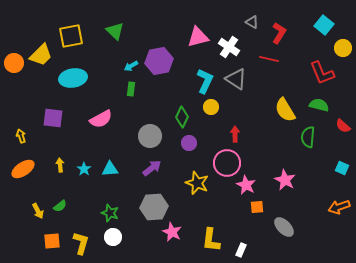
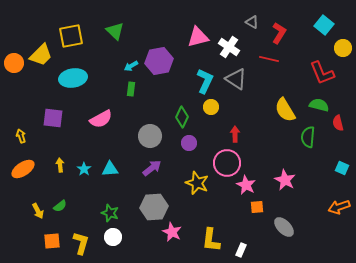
red semicircle at (343, 126): moved 5 px left, 3 px up; rotated 35 degrees clockwise
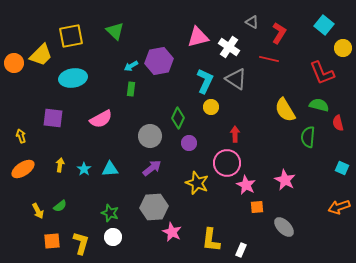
green diamond at (182, 117): moved 4 px left, 1 px down
yellow arrow at (60, 165): rotated 16 degrees clockwise
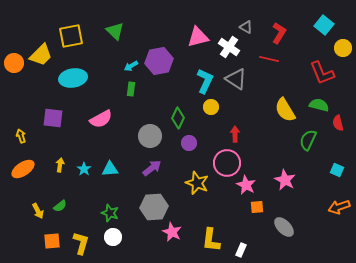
gray triangle at (252, 22): moved 6 px left, 5 px down
green semicircle at (308, 137): moved 3 px down; rotated 20 degrees clockwise
cyan square at (342, 168): moved 5 px left, 2 px down
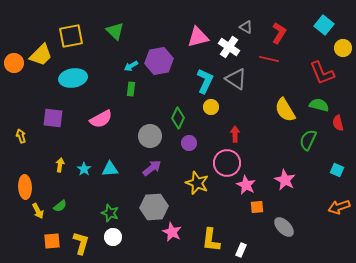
orange ellipse at (23, 169): moved 2 px right, 18 px down; rotated 60 degrees counterclockwise
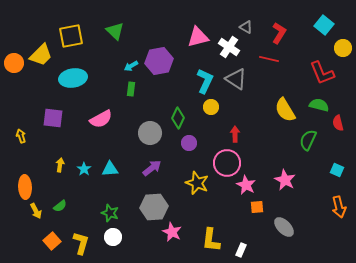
gray circle at (150, 136): moved 3 px up
orange arrow at (339, 207): rotated 85 degrees counterclockwise
yellow arrow at (38, 211): moved 2 px left
orange square at (52, 241): rotated 36 degrees counterclockwise
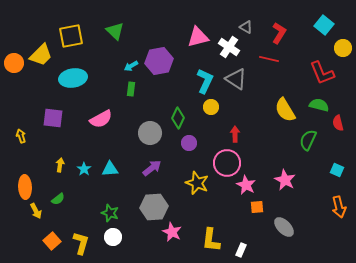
green semicircle at (60, 206): moved 2 px left, 7 px up
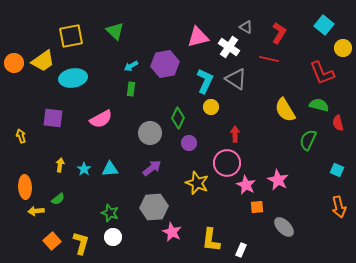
yellow trapezoid at (41, 55): moved 2 px right, 6 px down; rotated 10 degrees clockwise
purple hexagon at (159, 61): moved 6 px right, 3 px down
pink star at (285, 180): moved 7 px left
yellow arrow at (36, 211): rotated 112 degrees clockwise
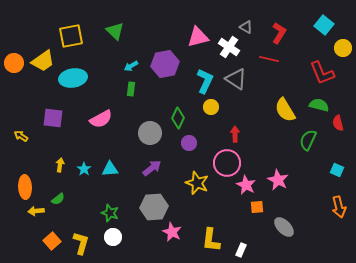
yellow arrow at (21, 136): rotated 40 degrees counterclockwise
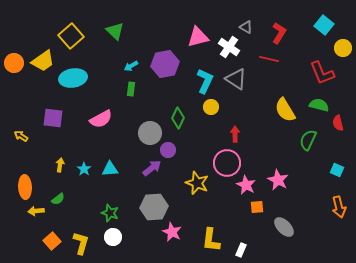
yellow square at (71, 36): rotated 30 degrees counterclockwise
purple circle at (189, 143): moved 21 px left, 7 px down
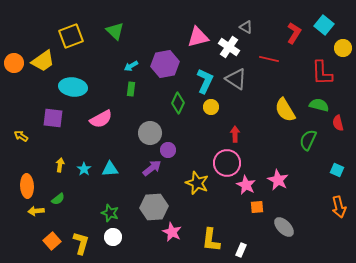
red L-shape at (279, 33): moved 15 px right
yellow square at (71, 36): rotated 20 degrees clockwise
red L-shape at (322, 73): rotated 20 degrees clockwise
cyan ellipse at (73, 78): moved 9 px down; rotated 16 degrees clockwise
green diamond at (178, 118): moved 15 px up
orange ellipse at (25, 187): moved 2 px right, 1 px up
